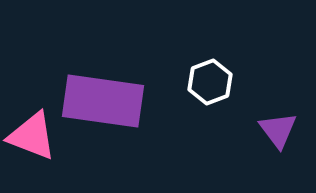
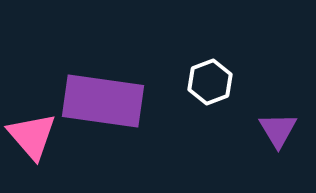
purple triangle: rotated 6 degrees clockwise
pink triangle: rotated 28 degrees clockwise
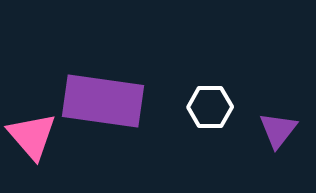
white hexagon: moved 25 px down; rotated 21 degrees clockwise
purple triangle: rotated 9 degrees clockwise
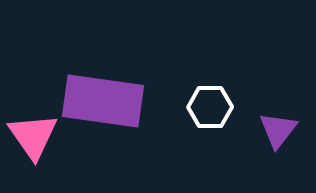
pink triangle: moved 1 px right; rotated 6 degrees clockwise
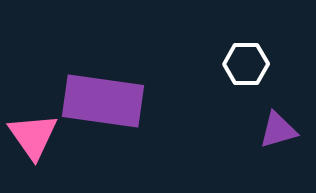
white hexagon: moved 36 px right, 43 px up
purple triangle: rotated 36 degrees clockwise
